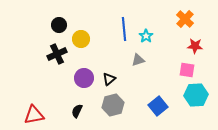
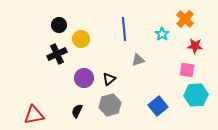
cyan star: moved 16 px right, 2 px up
gray hexagon: moved 3 px left
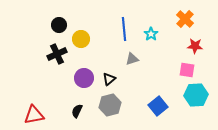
cyan star: moved 11 px left
gray triangle: moved 6 px left, 1 px up
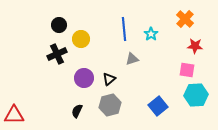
red triangle: moved 20 px left; rotated 10 degrees clockwise
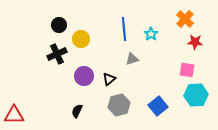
red star: moved 4 px up
purple circle: moved 2 px up
gray hexagon: moved 9 px right
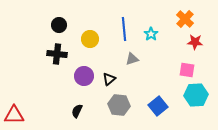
yellow circle: moved 9 px right
black cross: rotated 30 degrees clockwise
gray hexagon: rotated 20 degrees clockwise
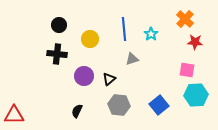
blue square: moved 1 px right, 1 px up
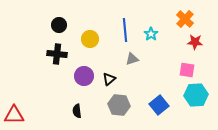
blue line: moved 1 px right, 1 px down
black semicircle: rotated 32 degrees counterclockwise
